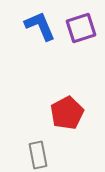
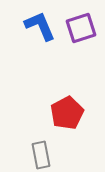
gray rectangle: moved 3 px right
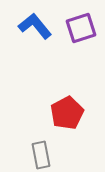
blue L-shape: moved 5 px left; rotated 16 degrees counterclockwise
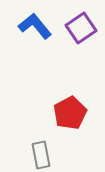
purple square: rotated 16 degrees counterclockwise
red pentagon: moved 3 px right
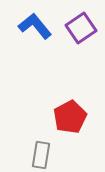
red pentagon: moved 4 px down
gray rectangle: rotated 20 degrees clockwise
